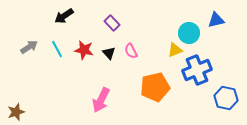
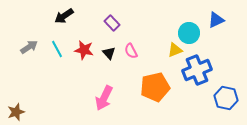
blue triangle: rotated 12 degrees counterclockwise
pink arrow: moved 3 px right, 2 px up
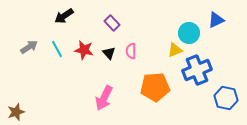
pink semicircle: rotated 28 degrees clockwise
orange pentagon: rotated 8 degrees clockwise
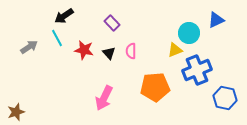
cyan line: moved 11 px up
blue hexagon: moved 1 px left
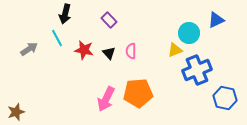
black arrow: moved 1 px right, 2 px up; rotated 42 degrees counterclockwise
purple rectangle: moved 3 px left, 3 px up
gray arrow: moved 2 px down
orange pentagon: moved 17 px left, 6 px down
pink arrow: moved 2 px right, 1 px down
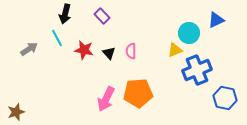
purple rectangle: moved 7 px left, 4 px up
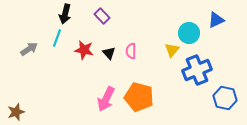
cyan line: rotated 48 degrees clockwise
yellow triangle: moved 3 px left; rotated 28 degrees counterclockwise
orange pentagon: moved 1 px right, 4 px down; rotated 20 degrees clockwise
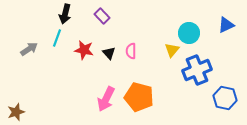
blue triangle: moved 10 px right, 5 px down
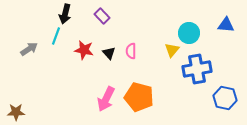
blue triangle: rotated 30 degrees clockwise
cyan line: moved 1 px left, 2 px up
blue cross: moved 1 px up; rotated 12 degrees clockwise
brown star: rotated 18 degrees clockwise
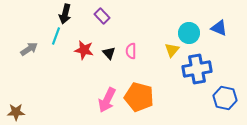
blue triangle: moved 7 px left, 3 px down; rotated 18 degrees clockwise
pink arrow: moved 1 px right, 1 px down
